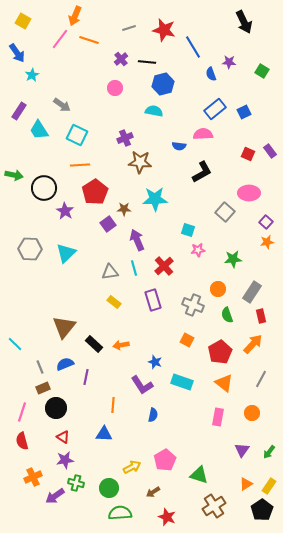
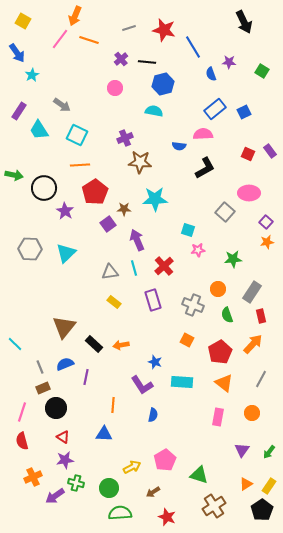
black L-shape at (202, 172): moved 3 px right, 4 px up
cyan rectangle at (182, 382): rotated 15 degrees counterclockwise
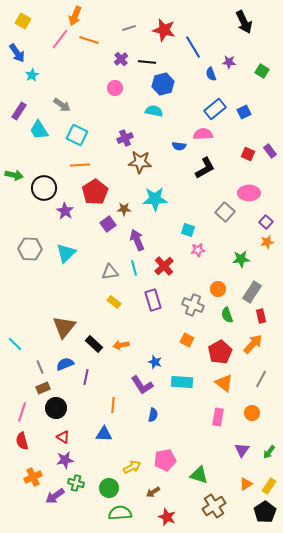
green star at (233, 259): moved 8 px right
pink pentagon at (165, 460): rotated 20 degrees clockwise
black pentagon at (262, 510): moved 3 px right, 2 px down
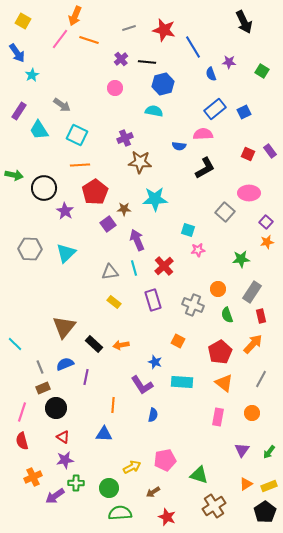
orange square at (187, 340): moved 9 px left, 1 px down
green cross at (76, 483): rotated 14 degrees counterclockwise
yellow rectangle at (269, 486): rotated 35 degrees clockwise
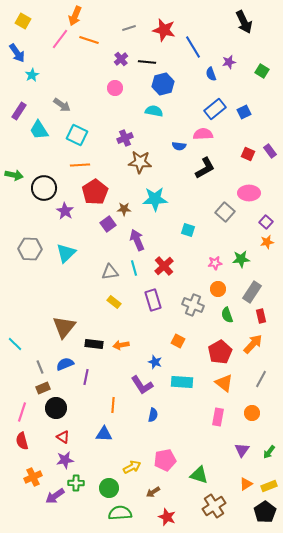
purple star at (229, 62): rotated 16 degrees counterclockwise
pink star at (198, 250): moved 17 px right, 13 px down
black rectangle at (94, 344): rotated 36 degrees counterclockwise
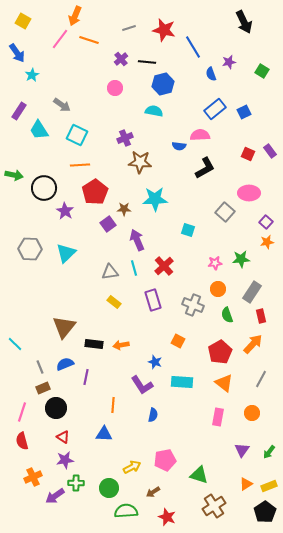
pink semicircle at (203, 134): moved 3 px left, 1 px down
green semicircle at (120, 513): moved 6 px right, 2 px up
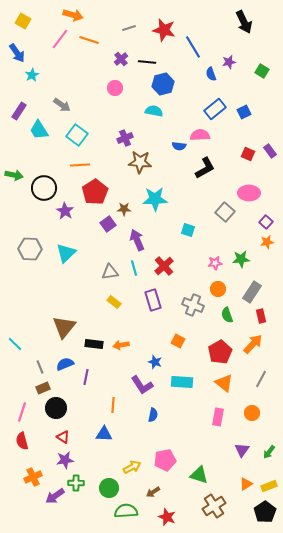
orange arrow at (75, 16): moved 2 px left, 1 px up; rotated 96 degrees counterclockwise
cyan square at (77, 135): rotated 10 degrees clockwise
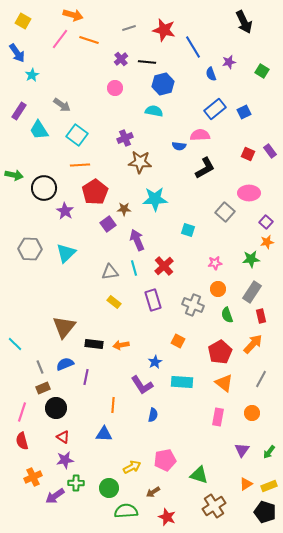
green star at (241, 259): moved 10 px right
blue star at (155, 362): rotated 24 degrees clockwise
black pentagon at (265, 512): rotated 20 degrees counterclockwise
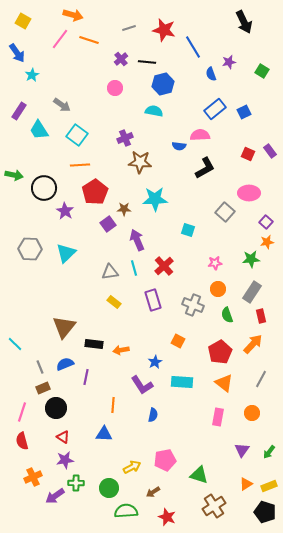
orange arrow at (121, 345): moved 5 px down
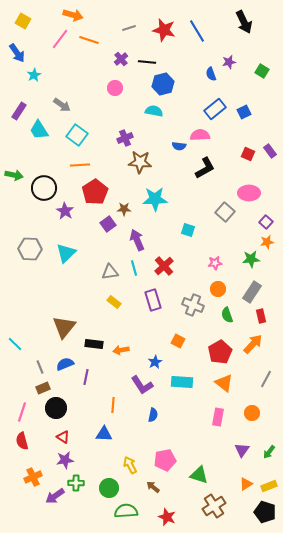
blue line at (193, 47): moved 4 px right, 16 px up
cyan star at (32, 75): moved 2 px right
gray line at (261, 379): moved 5 px right
yellow arrow at (132, 467): moved 2 px left, 2 px up; rotated 90 degrees counterclockwise
brown arrow at (153, 492): moved 5 px up; rotated 72 degrees clockwise
